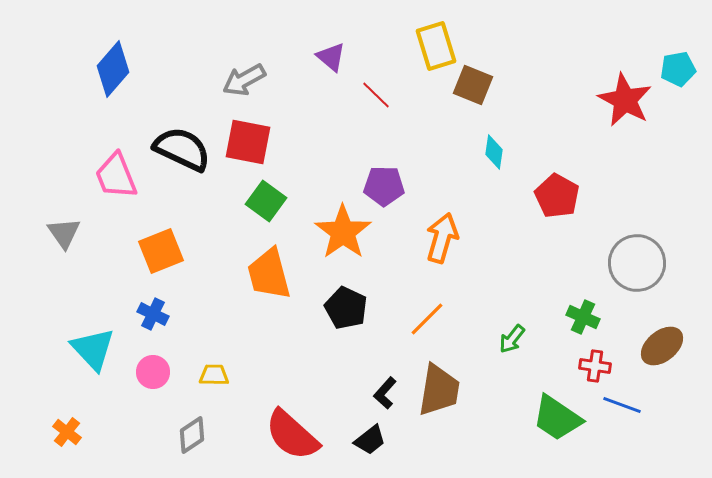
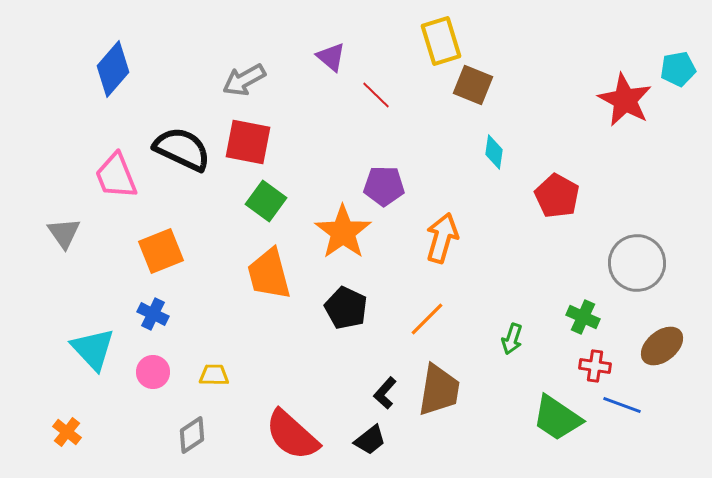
yellow rectangle: moved 5 px right, 5 px up
green arrow: rotated 20 degrees counterclockwise
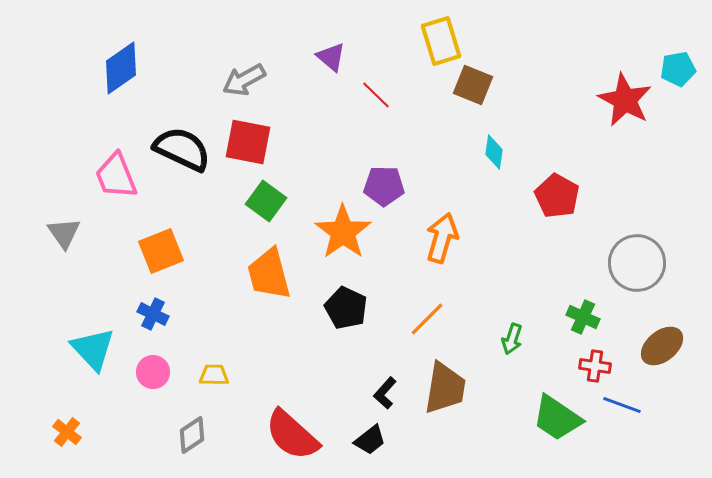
blue diamond: moved 8 px right, 1 px up; rotated 14 degrees clockwise
brown trapezoid: moved 6 px right, 2 px up
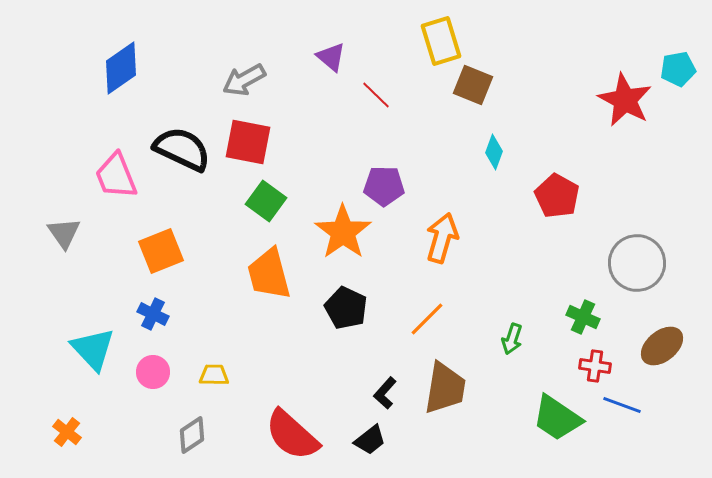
cyan diamond: rotated 12 degrees clockwise
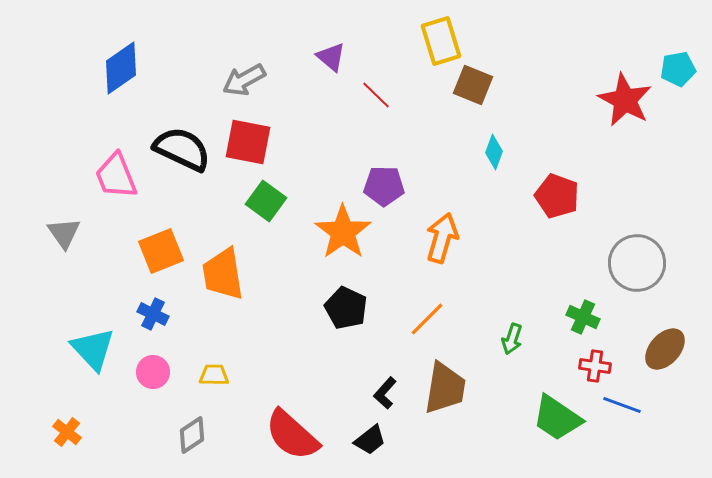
red pentagon: rotated 9 degrees counterclockwise
orange trapezoid: moved 46 px left; rotated 6 degrees clockwise
brown ellipse: moved 3 px right, 3 px down; rotated 9 degrees counterclockwise
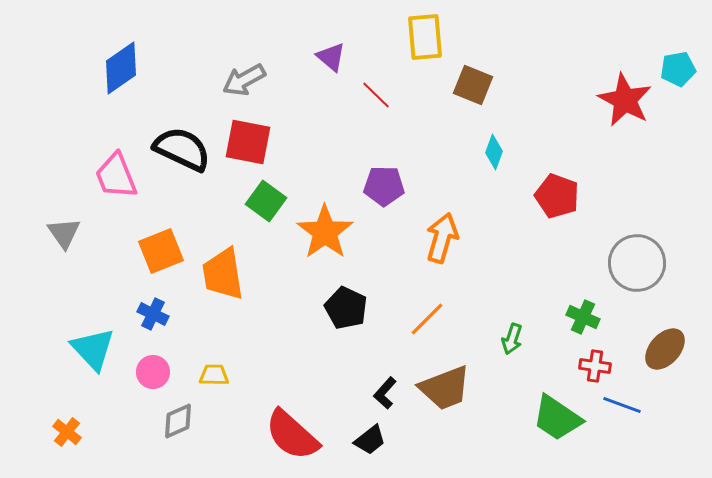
yellow rectangle: moved 16 px left, 4 px up; rotated 12 degrees clockwise
orange star: moved 18 px left
brown trapezoid: rotated 60 degrees clockwise
gray diamond: moved 14 px left, 14 px up; rotated 9 degrees clockwise
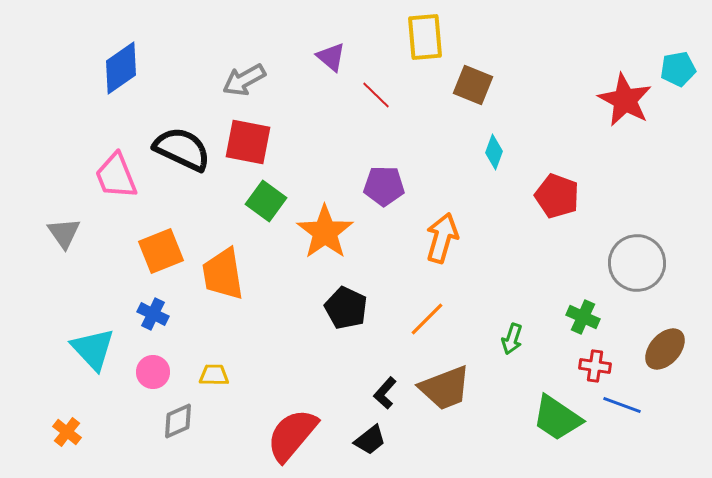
red semicircle: rotated 88 degrees clockwise
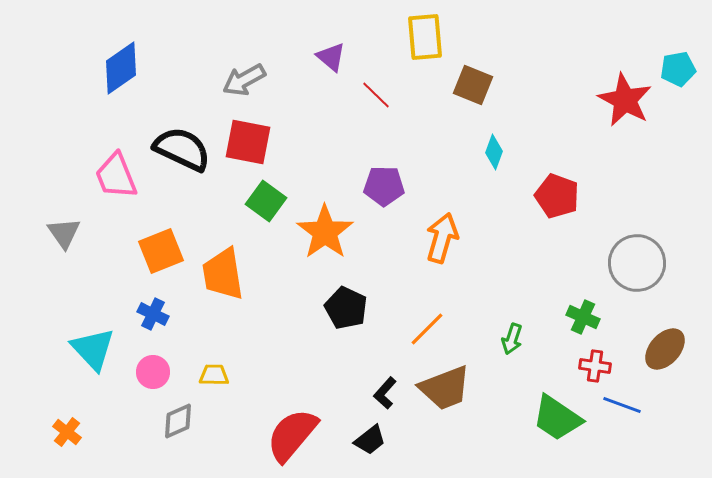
orange line: moved 10 px down
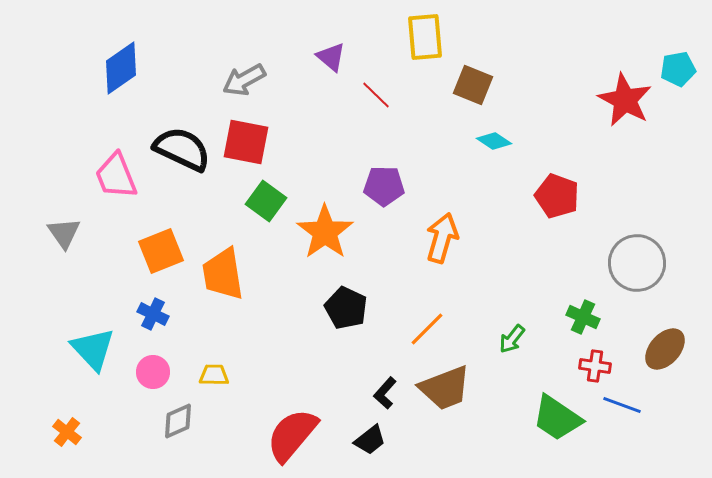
red square: moved 2 px left
cyan diamond: moved 11 px up; rotated 76 degrees counterclockwise
green arrow: rotated 20 degrees clockwise
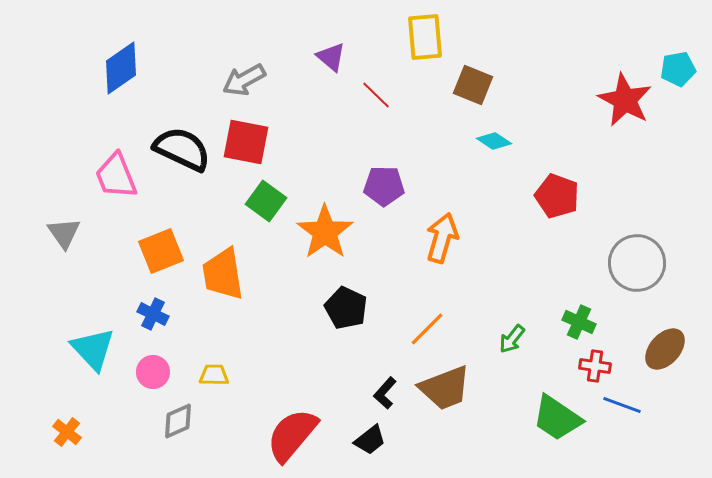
green cross: moved 4 px left, 5 px down
